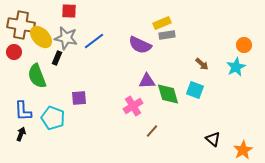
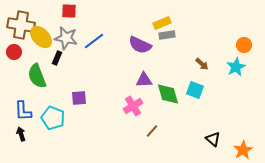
purple triangle: moved 3 px left, 1 px up
black arrow: rotated 40 degrees counterclockwise
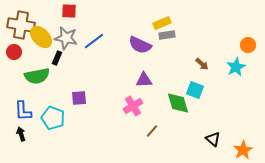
orange circle: moved 4 px right
green semicircle: rotated 80 degrees counterclockwise
green diamond: moved 10 px right, 9 px down
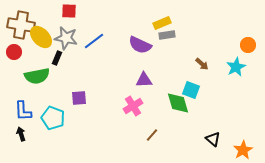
cyan square: moved 4 px left
brown line: moved 4 px down
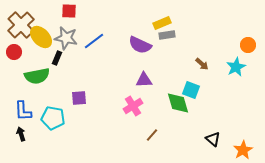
brown cross: rotated 36 degrees clockwise
cyan pentagon: rotated 10 degrees counterclockwise
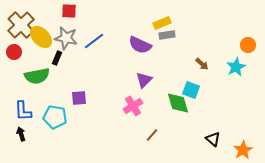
purple triangle: rotated 42 degrees counterclockwise
cyan pentagon: moved 2 px right, 1 px up
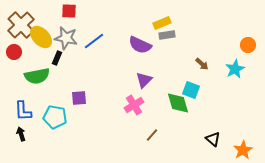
cyan star: moved 1 px left, 2 px down
pink cross: moved 1 px right, 1 px up
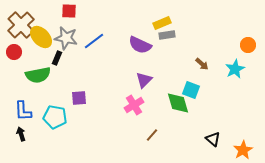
green semicircle: moved 1 px right, 1 px up
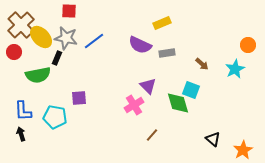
gray rectangle: moved 18 px down
purple triangle: moved 4 px right, 6 px down; rotated 30 degrees counterclockwise
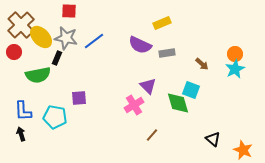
orange circle: moved 13 px left, 9 px down
orange star: rotated 18 degrees counterclockwise
